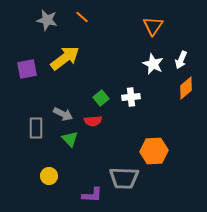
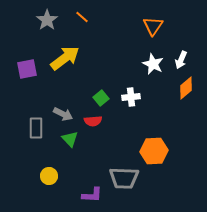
gray star: rotated 25 degrees clockwise
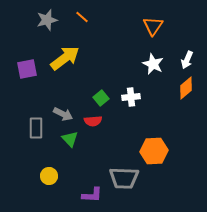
gray star: rotated 20 degrees clockwise
white arrow: moved 6 px right
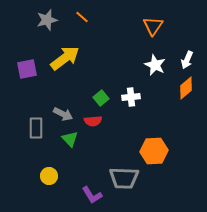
white star: moved 2 px right, 1 px down
purple L-shape: rotated 55 degrees clockwise
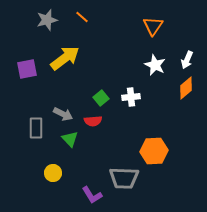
yellow circle: moved 4 px right, 3 px up
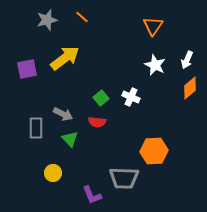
orange diamond: moved 4 px right
white cross: rotated 30 degrees clockwise
red semicircle: moved 4 px right, 1 px down; rotated 12 degrees clockwise
purple L-shape: rotated 10 degrees clockwise
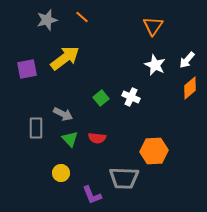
white arrow: rotated 18 degrees clockwise
red semicircle: moved 16 px down
yellow circle: moved 8 px right
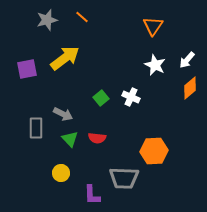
purple L-shape: rotated 20 degrees clockwise
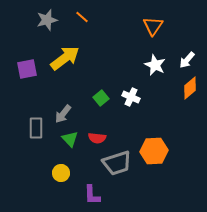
gray arrow: rotated 102 degrees clockwise
gray trapezoid: moved 7 px left, 15 px up; rotated 20 degrees counterclockwise
